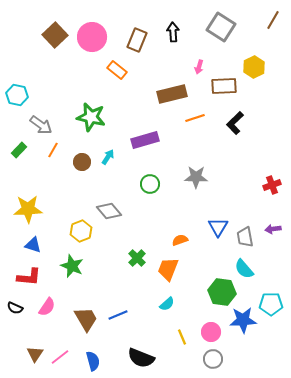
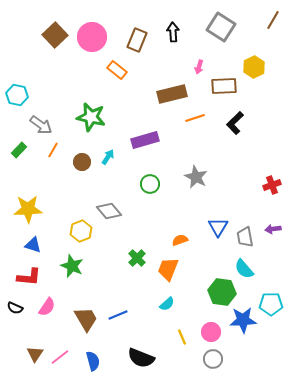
gray star at (196, 177): rotated 25 degrees clockwise
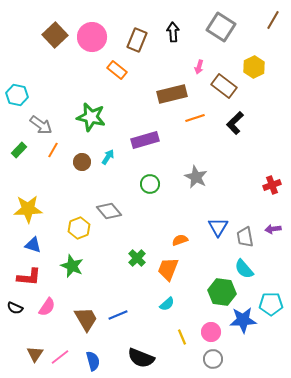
brown rectangle at (224, 86): rotated 40 degrees clockwise
yellow hexagon at (81, 231): moved 2 px left, 3 px up
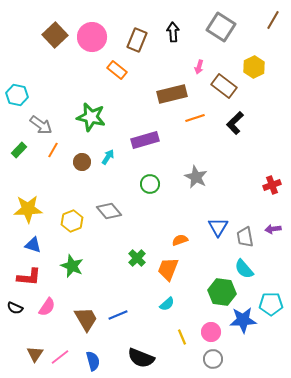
yellow hexagon at (79, 228): moved 7 px left, 7 px up
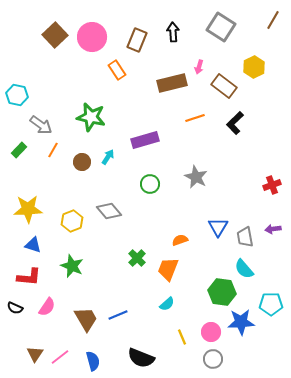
orange rectangle at (117, 70): rotated 18 degrees clockwise
brown rectangle at (172, 94): moved 11 px up
blue star at (243, 320): moved 2 px left, 2 px down
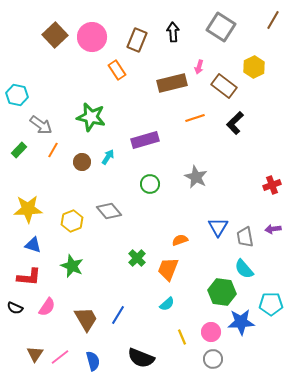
blue line at (118, 315): rotated 36 degrees counterclockwise
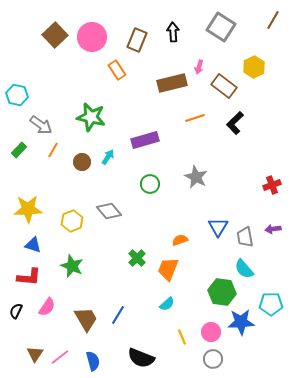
black semicircle at (15, 308): moved 1 px right, 3 px down; rotated 91 degrees clockwise
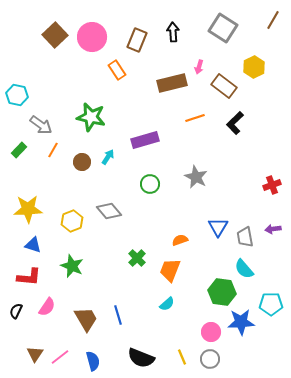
gray square at (221, 27): moved 2 px right, 1 px down
orange trapezoid at (168, 269): moved 2 px right, 1 px down
blue line at (118, 315): rotated 48 degrees counterclockwise
yellow line at (182, 337): moved 20 px down
gray circle at (213, 359): moved 3 px left
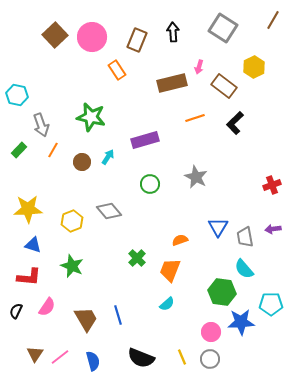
gray arrow at (41, 125): rotated 35 degrees clockwise
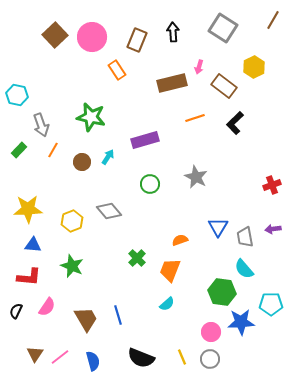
blue triangle at (33, 245): rotated 12 degrees counterclockwise
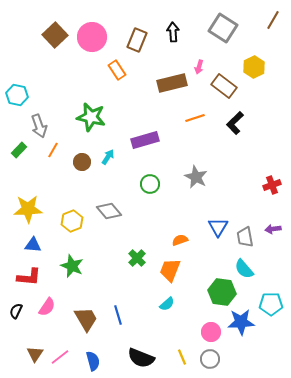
gray arrow at (41, 125): moved 2 px left, 1 px down
